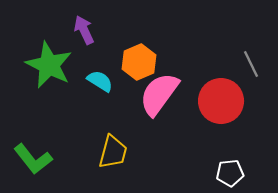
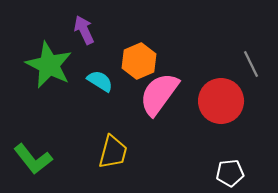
orange hexagon: moved 1 px up
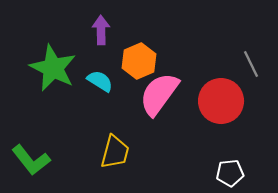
purple arrow: moved 17 px right; rotated 24 degrees clockwise
green star: moved 4 px right, 3 px down
yellow trapezoid: moved 2 px right
green L-shape: moved 2 px left, 1 px down
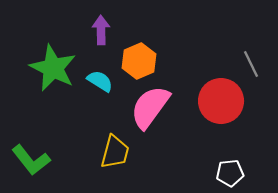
pink semicircle: moved 9 px left, 13 px down
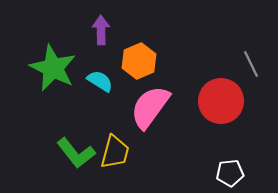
green L-shape: moved 45 px right, 7 px up
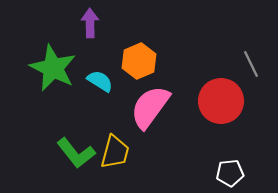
purple arrow: moved 11 px left, 7 px up
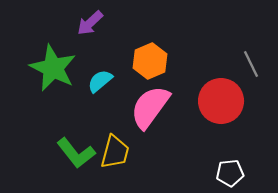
purple arrow: rotated 132 degrees counterclockwise
orange hexagon: moved 11 px right
cyan semicircle: rotated 72 degrees counterclockwise
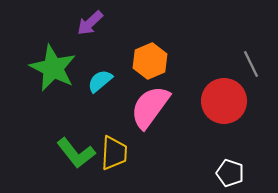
red circle: moved 3 px right
yellow trapezoid: moved 1 px left, 1 px down; rotated 12 degrees counterclockwise
white pentagon: rotated 24 degrees clockwise
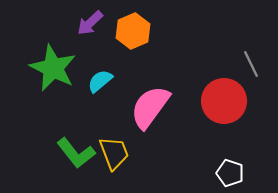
orange hexagon: moved 17 px left, 30 px up
yellow trapezoid: rotated 24 degrees counterclockwise
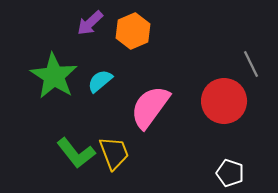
green star: moved 1 px right, 8 px down; rotated 6 degrees clockwise
